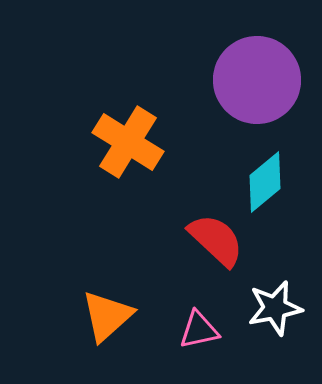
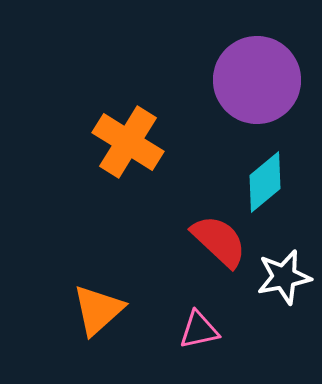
red semicircle: moved 3 px right, 1 px down
white star: moved 9 px right, 31 px up
orange triangle: moved 9 px left, 6 px up
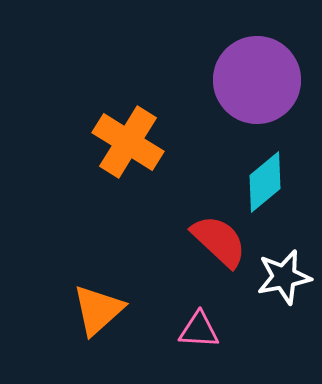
pink triangle: rotated 15 degrees clockwise
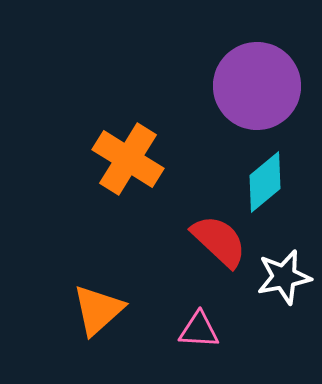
purple circle: moved 6 px down
orange cross: moved 17 px down
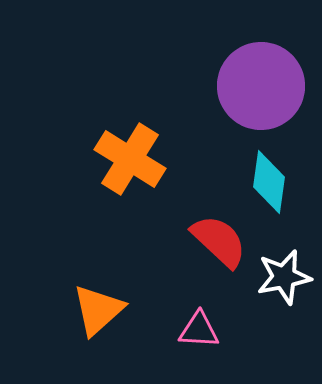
purple circle: moved 4 px right
orange cross: moved 2 px right
cyan diamond: moved 4 px right; rotated 42 degrees counterclockwise
